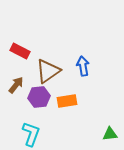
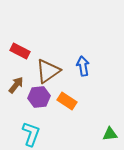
orange rectangle: rotated 42 degrees clockwise
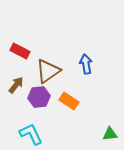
blue arrow: moved 3 px right, 2 px up
orange rectangle: moved 2 px right
cyan L-shape: rotated 45 degrees counterclockwise
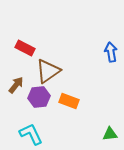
red rectangle: moved 5 px right, 3 px up
blue arrow: moved 25 px right, 12 px up
orange rectangle: rotated 12 degrees counterclockwise
